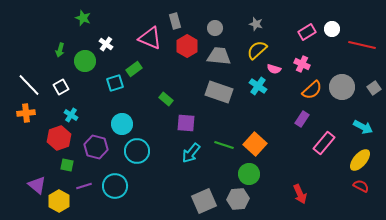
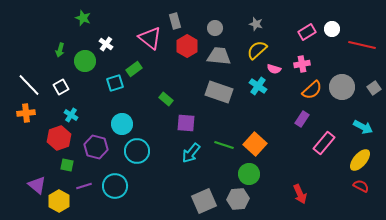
pink triangle at (150, 38): rotated 15 degrees clockwise
pink cross at (302, 64): rotated 35 degrees counterclockwise
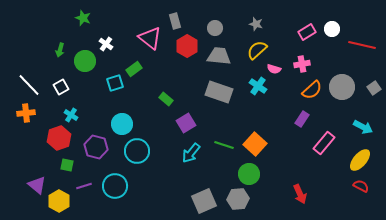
purple square at (186, 123): rotated 36 degrees counterclockwise
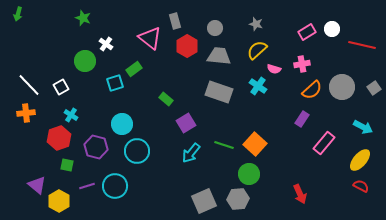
green arrow at (60, 50): moved 42 px left, 36 px up
purple line at (84, 186): moved 3 px right
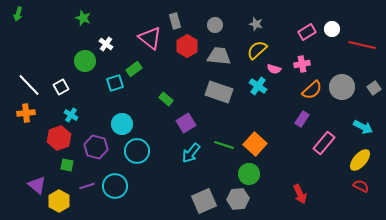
gray circle at (215, 28): moved 3 px up
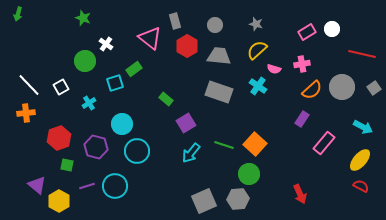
red line at (362, 45): moved 9 px down
cyan cross at (71, 115): moved 18 px right, 12 px up; rotated 24 degrees clockwise
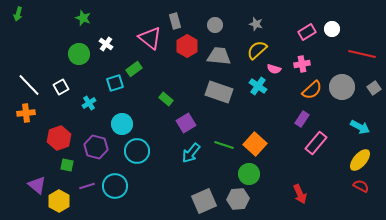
green circle at (85, 61): moved 6 px left, 7 px up
cyan arrow at (363, 127): moved 3 px left
pink rectangle at (324, 143): moved 8 px left
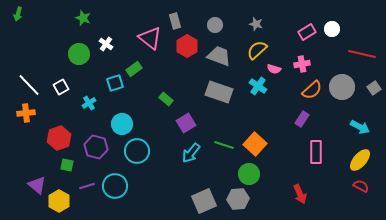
gray trapezoid at (219, 56): rotated 15 degrees clockwise
pink rectangle at (316, 143): moved 9 px down; rotated 40 degrees counterclockwise
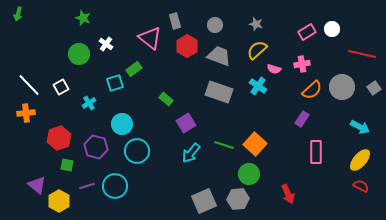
red arrow at (300, 194): moved 12 px left
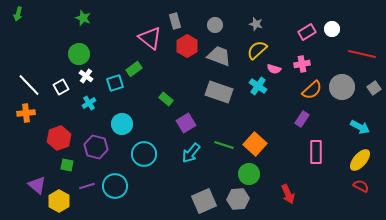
white cross at (106, 44): moved 20 px left, 32 px down
cyan circle at (137, 151): moved 7 px right, 3 px down
